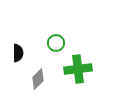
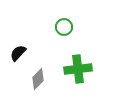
green circle: moved 8 px right, 16 px up
black semicircle: rotated 138 degrees counterclockwise
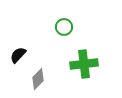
black semicircle: moved 2 px down
green cross: moved 6 px right, 5 px up
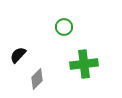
gray diamond: moved 1 px left
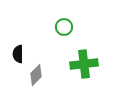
black semicircle: moved 1 px up; rotated 42 degrees counterclockwise
gray diamond: moved 1 px left, 4 px up
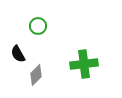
green circle: moved 26 px left, 1 px up
black semicircle: rotated 30 degrees counterclockwise
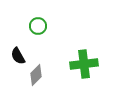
black semicircle: moved 2 px down
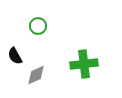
black semicircle: moved 3 px left
gray diamond: rotated 20 degrees clockwise
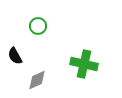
green cross: rotated 20 degrees clockwise
gray diamond: moved 1 px right, 5 px down
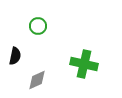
black semicircle: rotated 138 degrees counterclockwise
